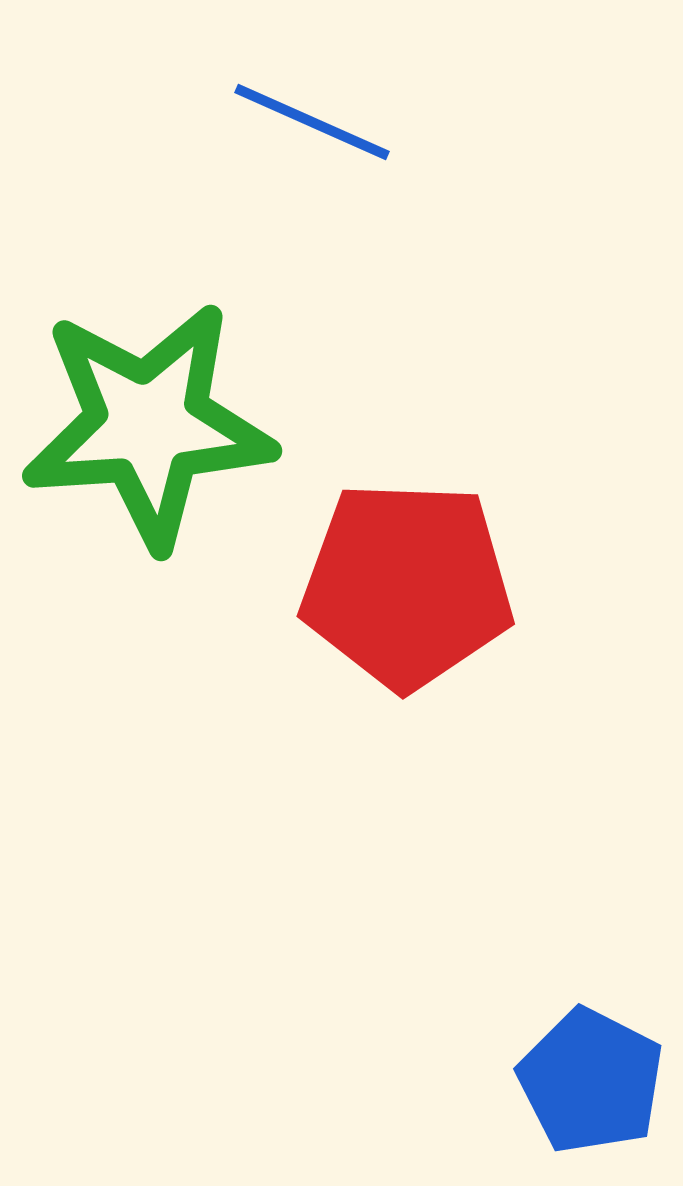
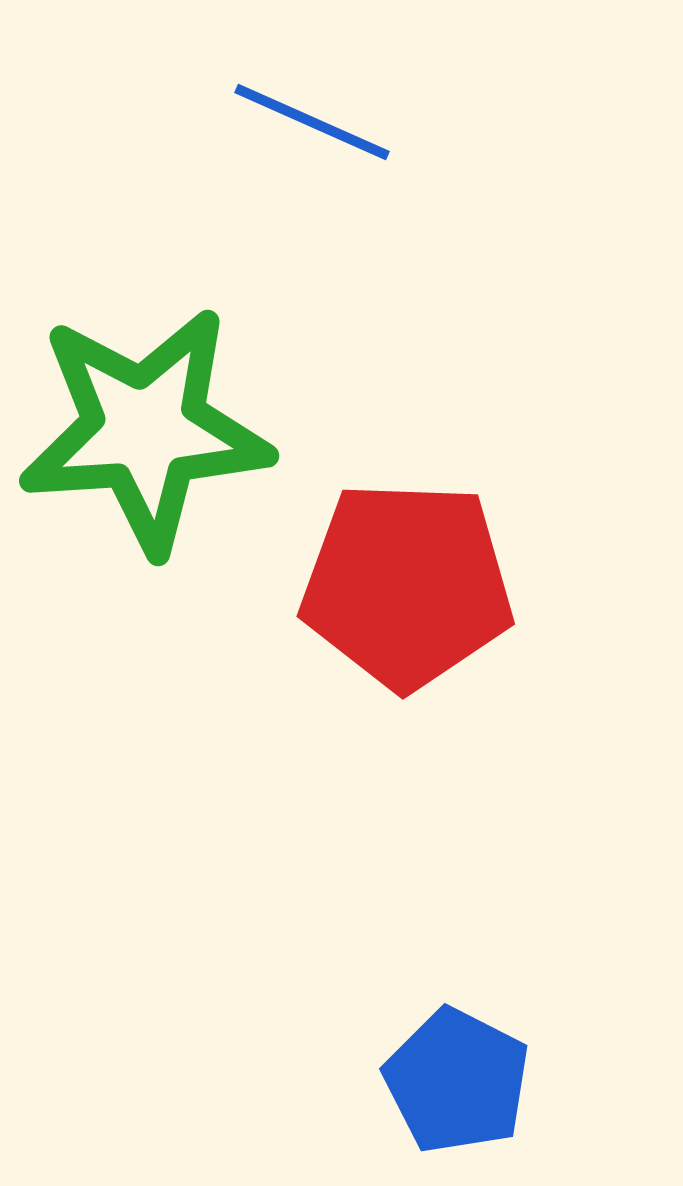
green star: moved 3 px left, 5 px down
blue pentagon: moved 134 px left
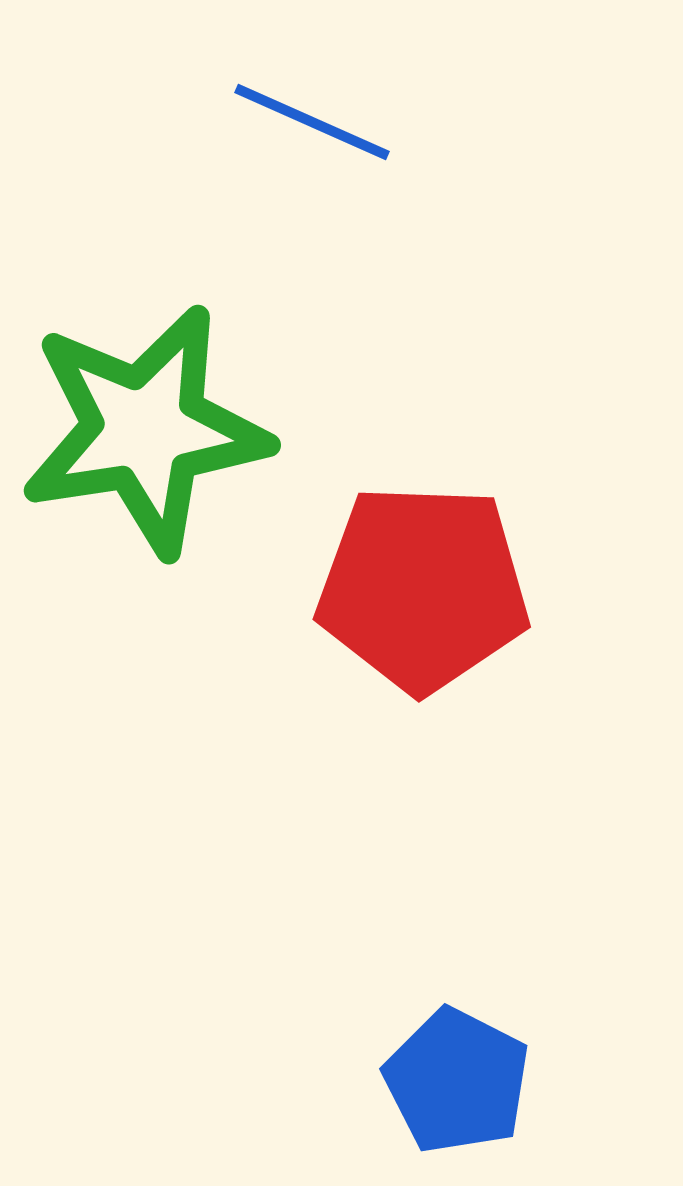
green star: rotated 5 degrees counterclockwise
red pentagon: moved 16 px right, 3 px down
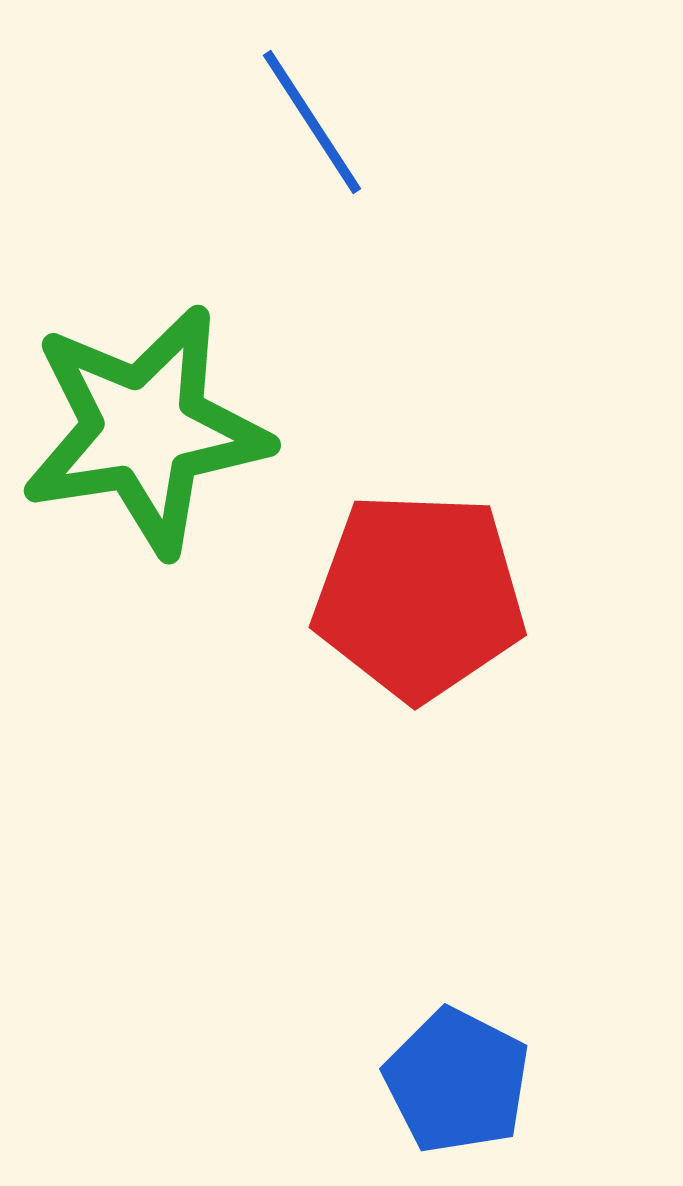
blue line: rotated 33 degrees clockwise
red pentagon: moved 4 px left, 8 px down
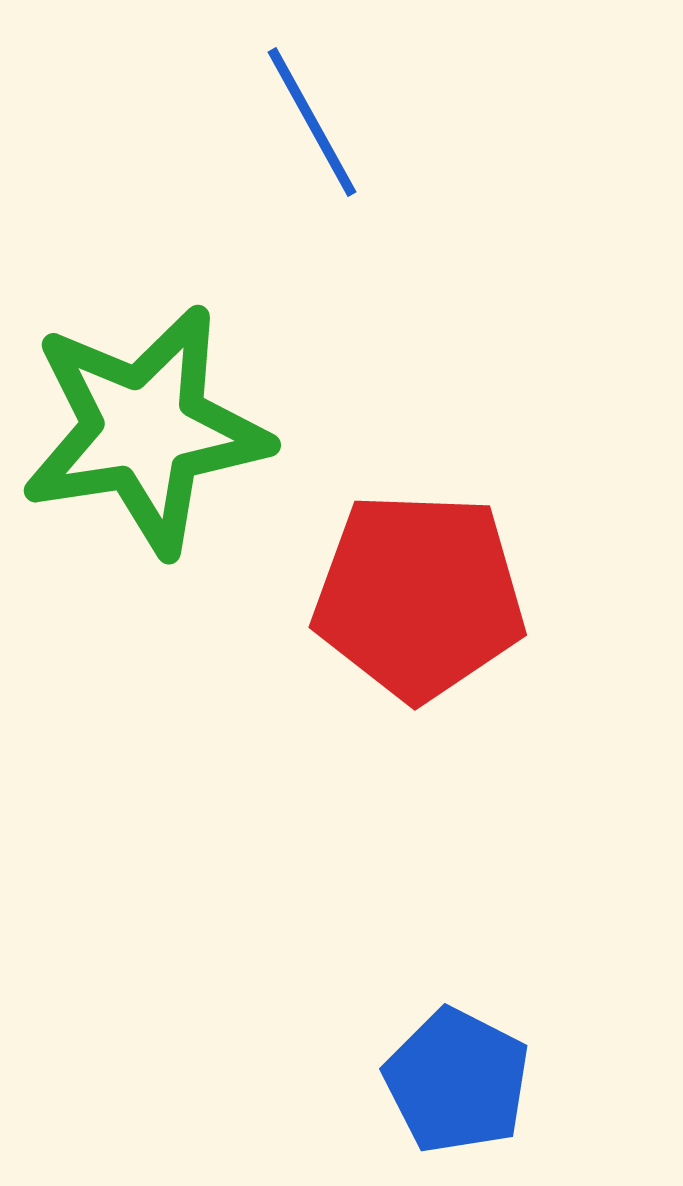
blue line: rotated 4 degrees clockwise
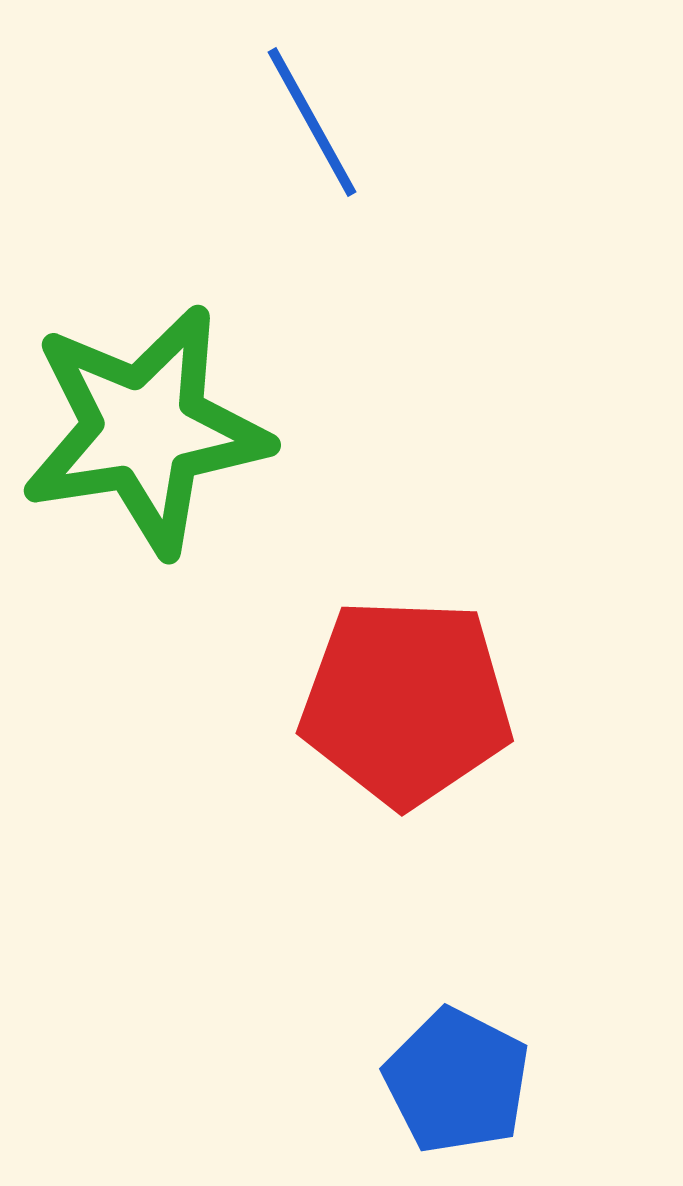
red pentagon: moved 13 px left, 106 px down
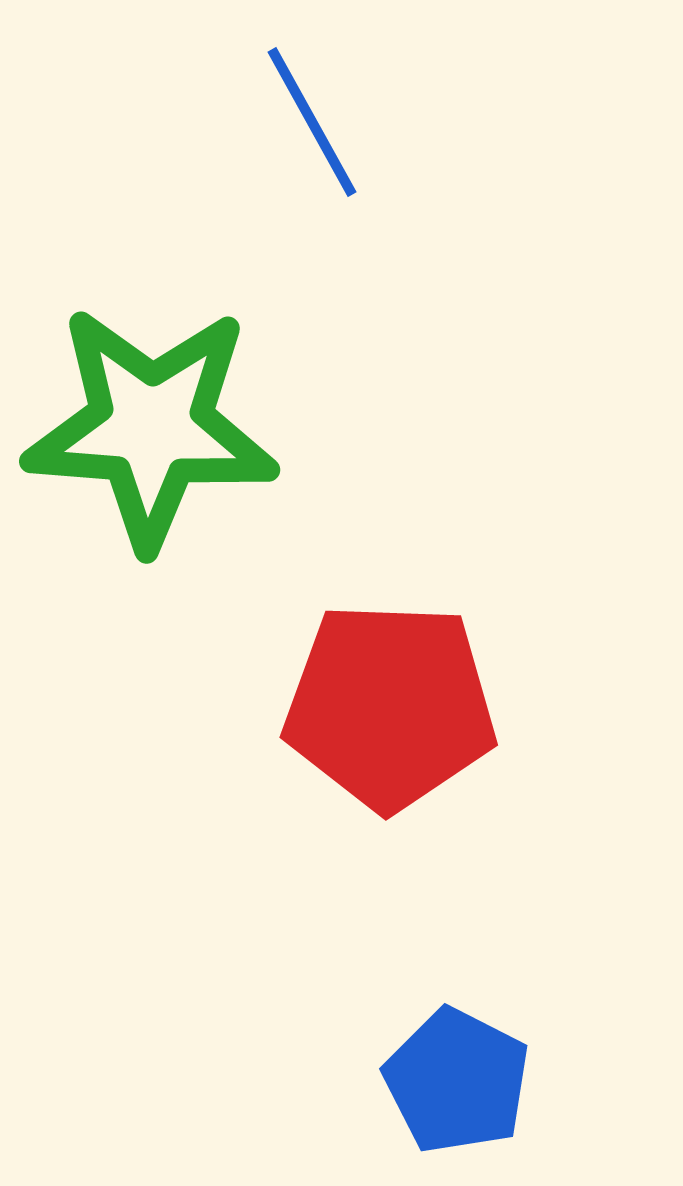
green star: moved 6 px right, 3 px up; rotated 13 degrees clockwise
red pentagon: moved 16 px left, 4 px down
